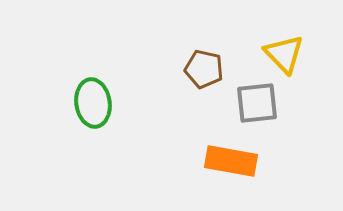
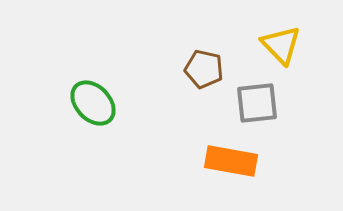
yellow triangle: moved 3 px left, 9 px up
green ellipse: rotated 36 degrees counterclockwise
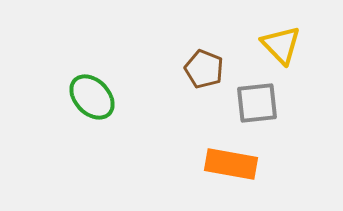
brown pentagon: rotated 9 degrees clockwise
green ellipse: moved 1 px left, 6 px up
orange rectangle: moved 3 px down
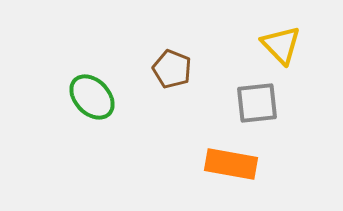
brown pentagon: moved 32 px left
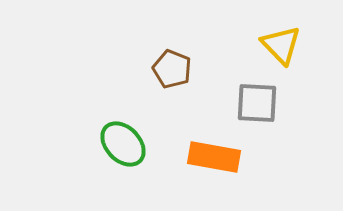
green ellipse: moved 31 px right, 47 px down
gray square: rotated 9 degrees clockwise
orange rectangle: moved 17 px left, 7 px up
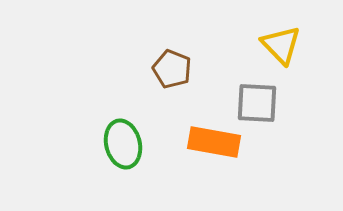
green ellipse: rotated 30 degrees clockwise
orange rectangle: moved 15 px up
